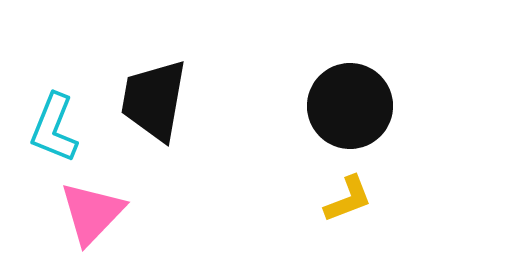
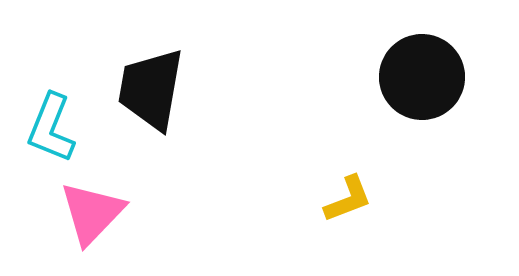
black trapezoid: moved 3 px left, 11 px up
black circle: moved 72 px right, 29 px up
cyan L-shape: moved 3 px left
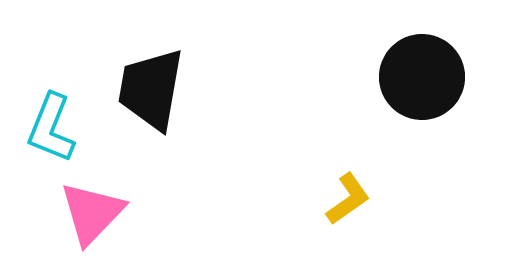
yellow L-shape: rotated 14 degrees counterclockwise
